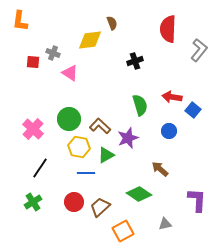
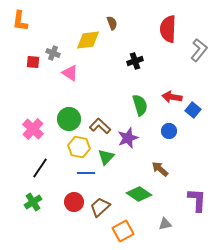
yellow diamond: moved 2 px left
green triangle: moved 2 px down; rotated 18 degrees counterclockwise
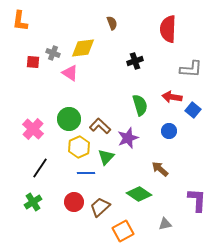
yellow diamond: moved 5 px left, 8 px down
gray L-shape: moved 8 px left, 19 px down; rotated 55 degrees clockwise
yellow hexagon: rotated 25 degrees clockwise
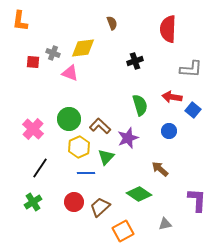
pink triangle: rotated 12 degrees counterclockwise
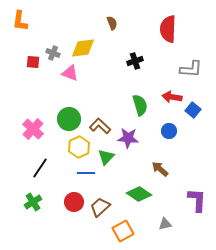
purple star: rotated 25 degrees clockwise
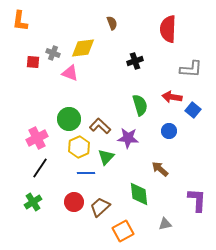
pink cross: moved 4 px right, 9 px down; rotated 20 degrees clockwise
green diamond: rotated 50 degrees clockwise
